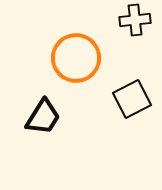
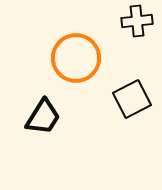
black cross: moved 2 px right, 1 px down
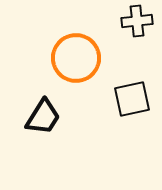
black square: rotated 15 degrees clockwise
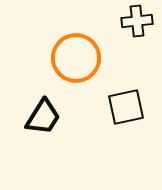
black square: moved 6 px left, 8 px down
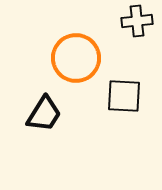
black square: moved 2 px left, 11 px up; rotated 15 degrees clockwise
black trapezoid: moved 1 px right, 3 px up
